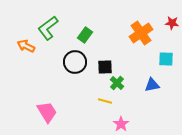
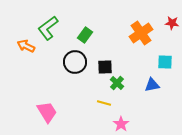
cyan square: moved 1 px left, 3 px down
yellow line: moved 1 px left, 2 px down
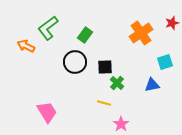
red star: rotated 24 degrees counterclockwise
cyan square: rotated 21 degrees counterclockwise
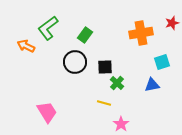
orange cross: rotated 25 degrees clockwise
cyan square: moved 3 px left
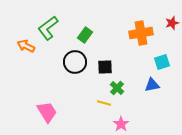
green cross: moved 5 px down
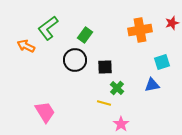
orange cross: moved 1 px left, 3 px up
black circle: moved 2 px up
pink trapezoid: moved 2 px left
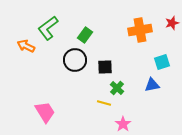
pink star: moved 2 px right
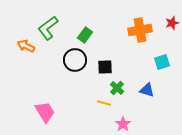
blue triangle: moved 5 px left, 5 px down; rotated 28 degrees clockwise
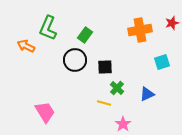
green L-shape: rotated 30 degrees counterclockwise
blue triangle: moved 4 px down; rotated 42 degrees counterclockwise
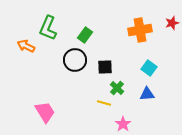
cyan square: moved 13 px left, 6 px down; rotated 35 degrees counterclockwise
blue triangle: rotated 21 degrees clockwise
